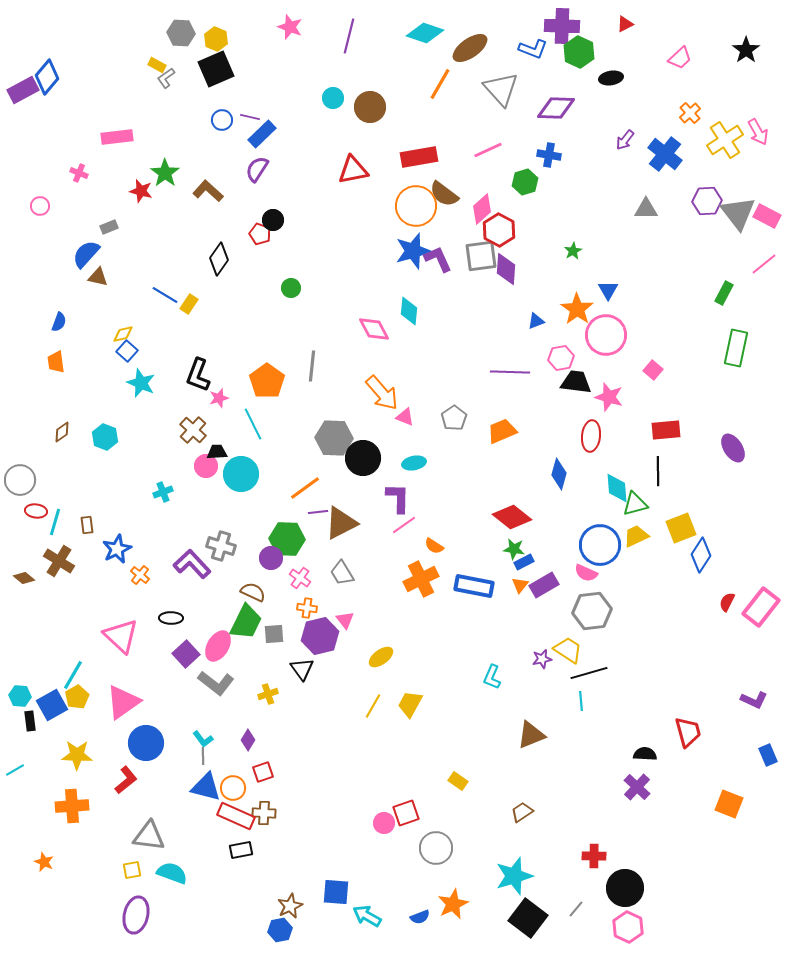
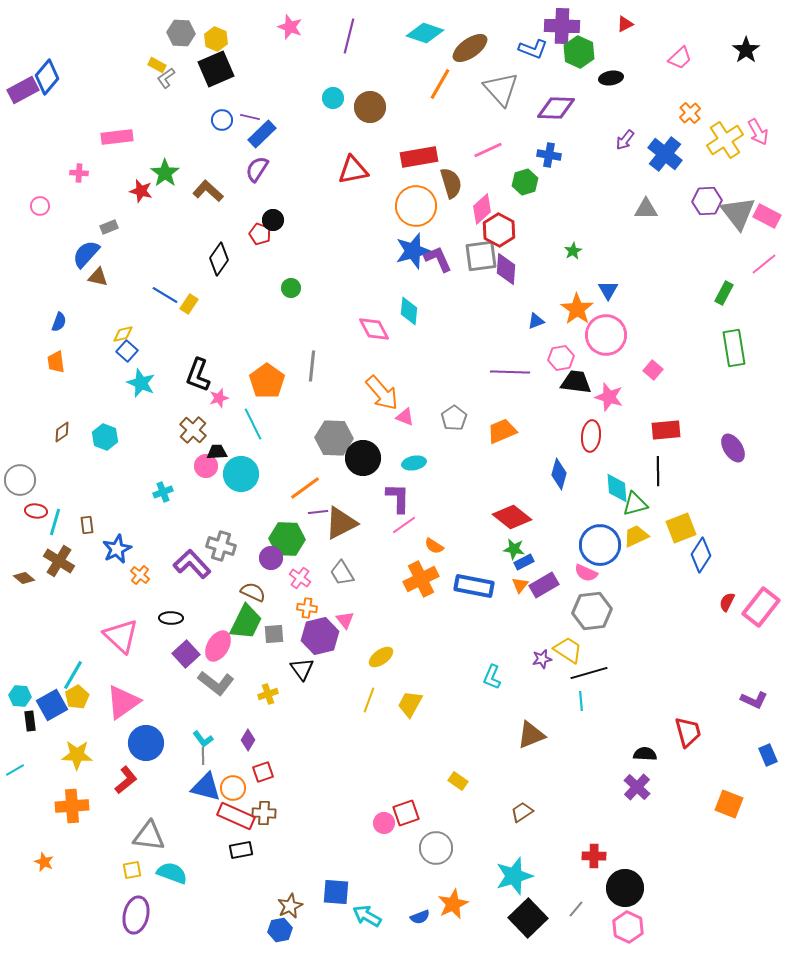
pink cross at (79, 173): rotated 18 degrees counterclockwise
brown semicircle at (444, 194): moved 7 px right, 11 px up; rotated 144 degrees counterclockwise
green rectangle at (736, 348): moved 2 px left; rotated 21 degrees counterclockwise
yellow line at (373, 706): moved 4 px left, 6 px up; rotated 10 degrees counterclockwise
black square at (528, 918): rotated 9 degrees clockwise
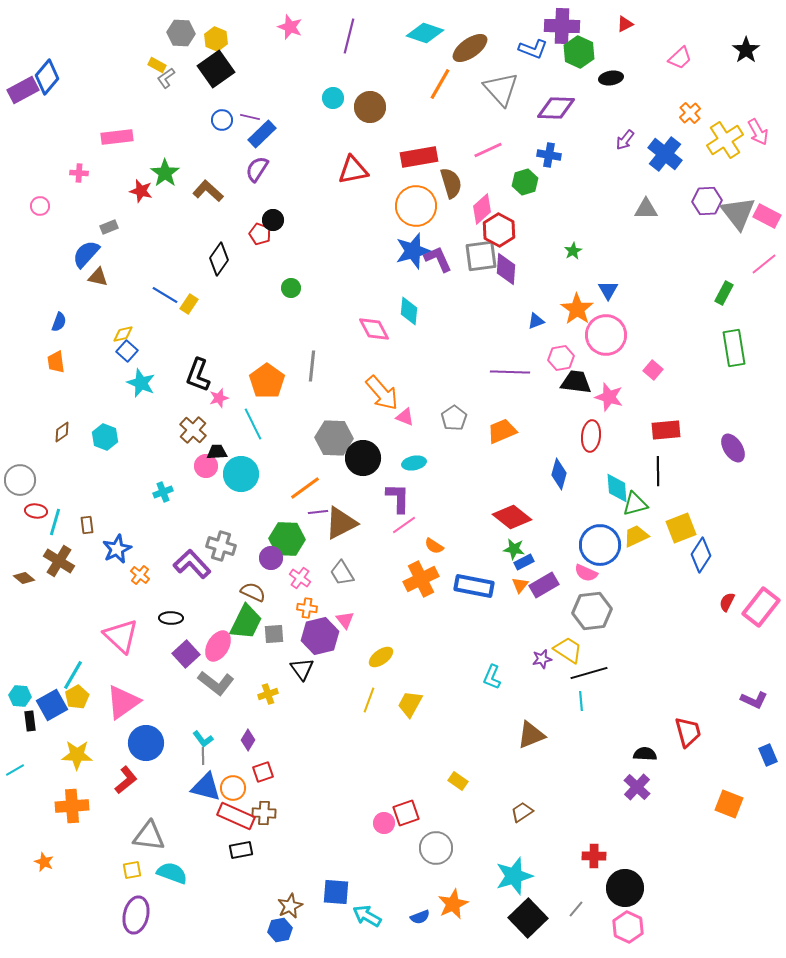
black square at (216, 69): rotated 12 degrees counterclockwise
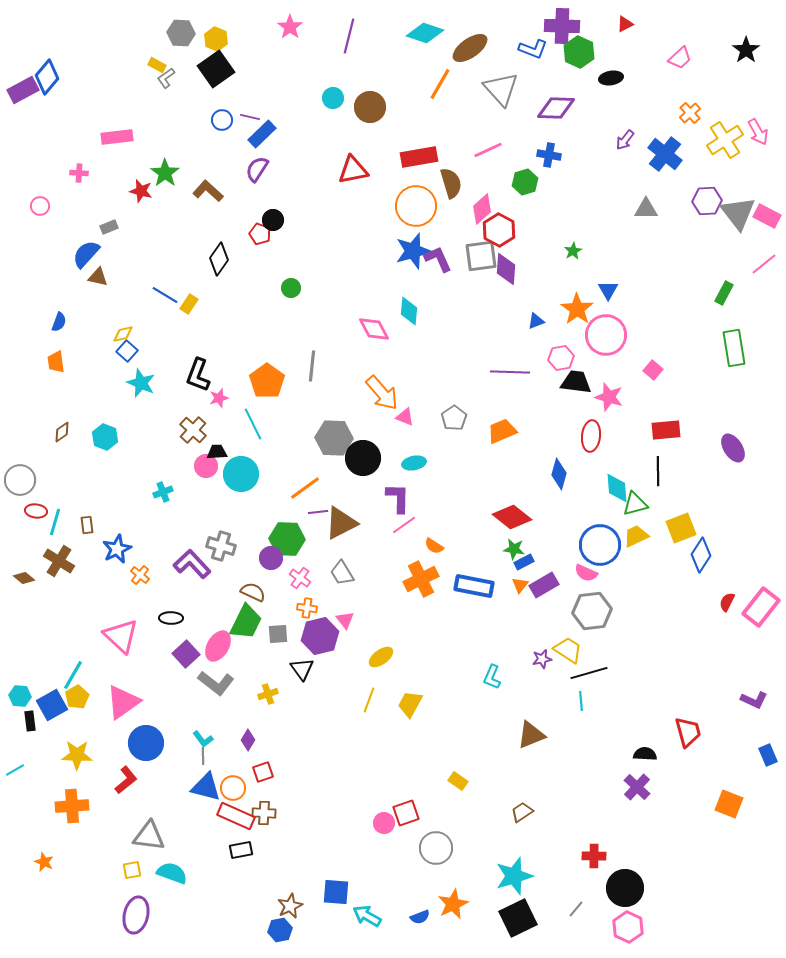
pink star at (290, 27): rotated 15 degrees clockwise
gray square at (274, 634): moved 4 px right
black square at (528, 918): moved 10 px left; rotated 18 degrees clockwise
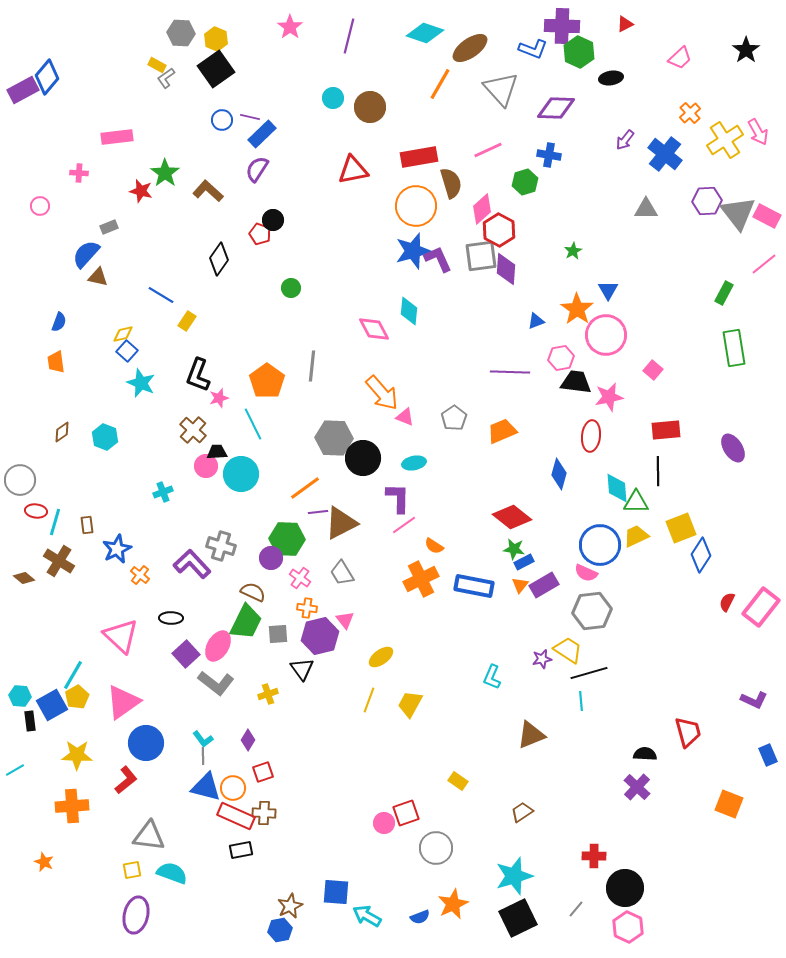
blue line at (165, 295): moved 4 px left
yellow rectangle at (189, 304): moved 2 px left, 17 px down
pink star at (609, 397): rotated 28 degrees counterclockwise
green triangle at (635, 504): moved 1 px right, 2 px up; rotated 16 degrees clockwise
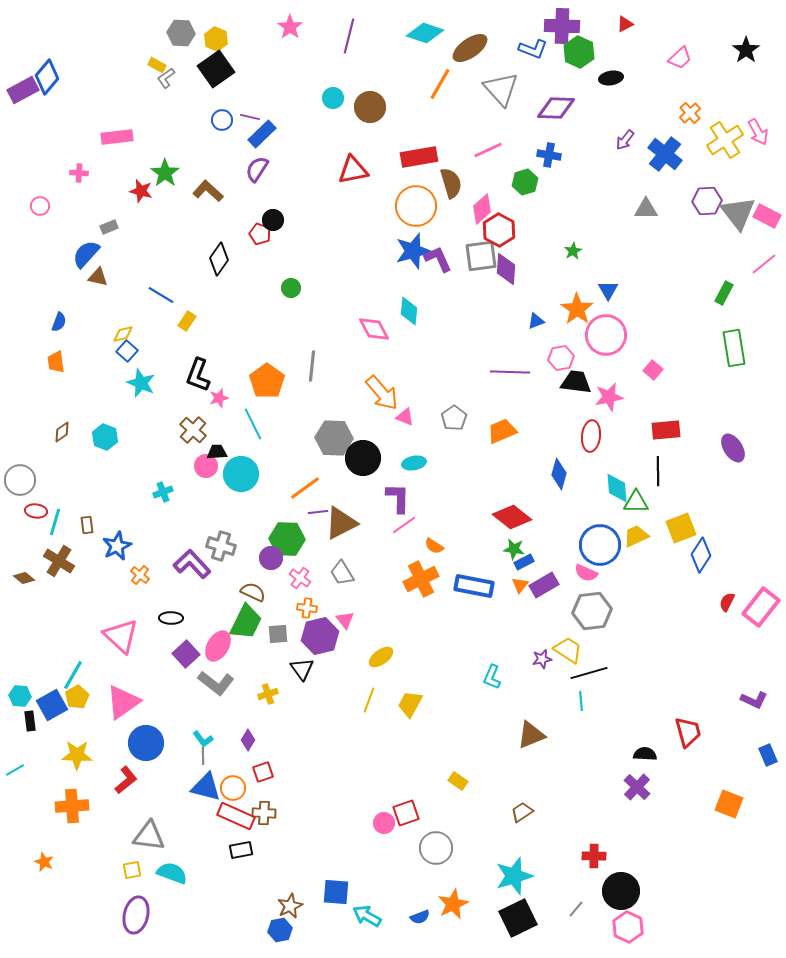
blue star at (117, 549): moved 3 px up
black circle at (625, 888): moved 4 px left, 3 px down
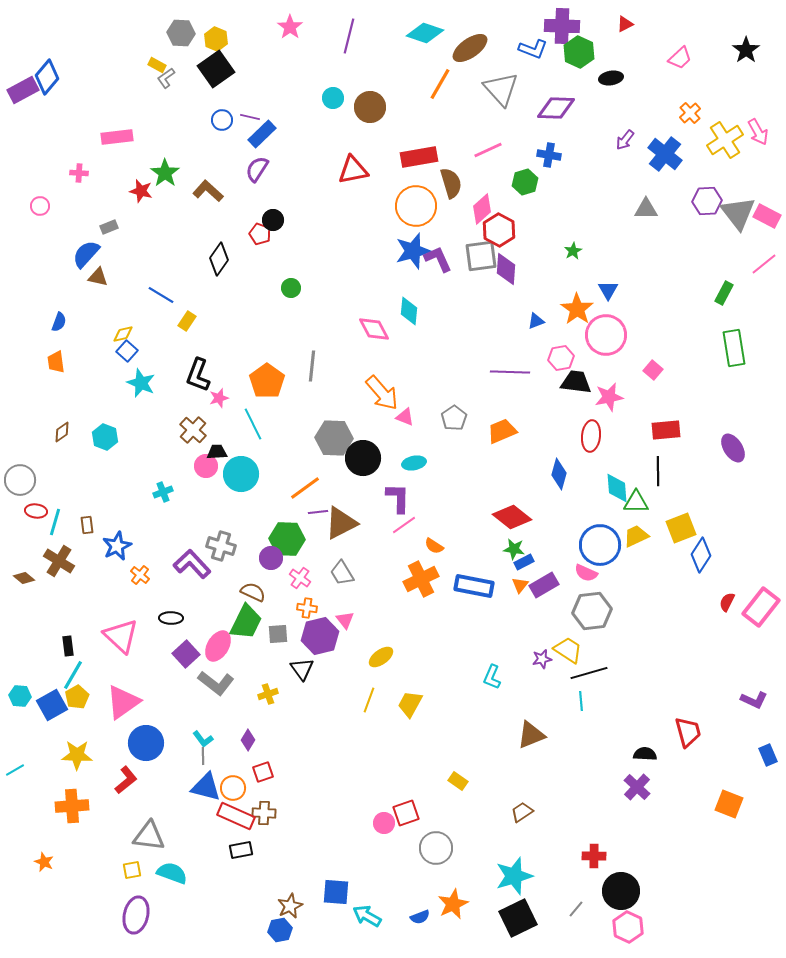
black rectangle at (30, 721): moved 38 px right, 75 px up
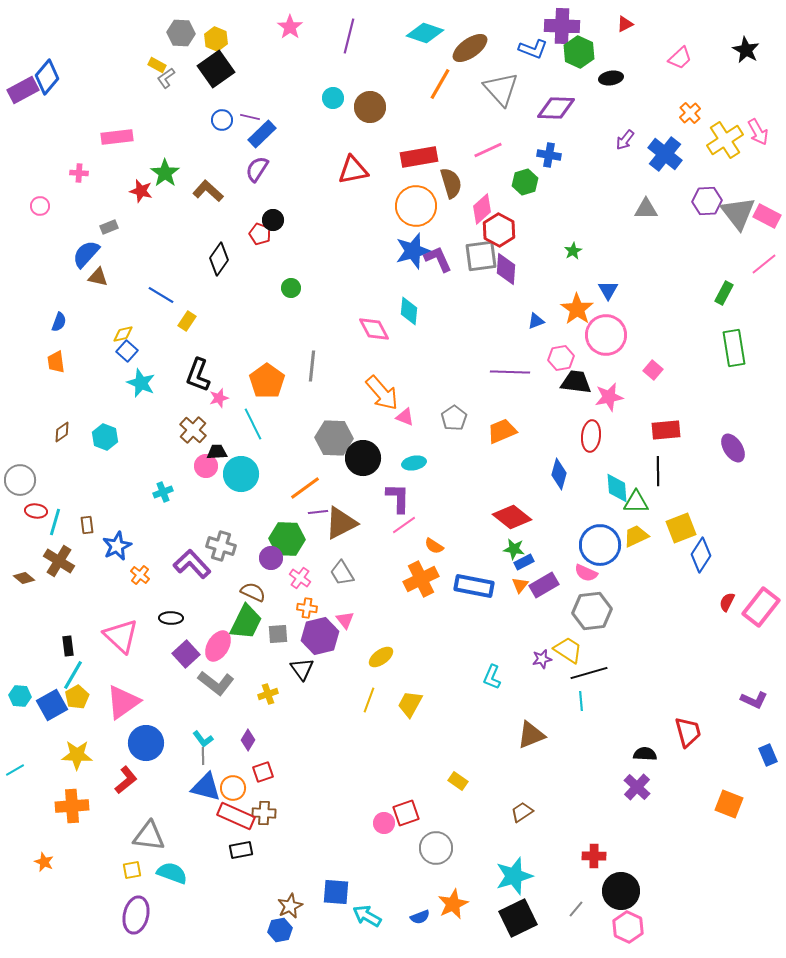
black star at (746, 50): rotated 8 degrees counterclockwise
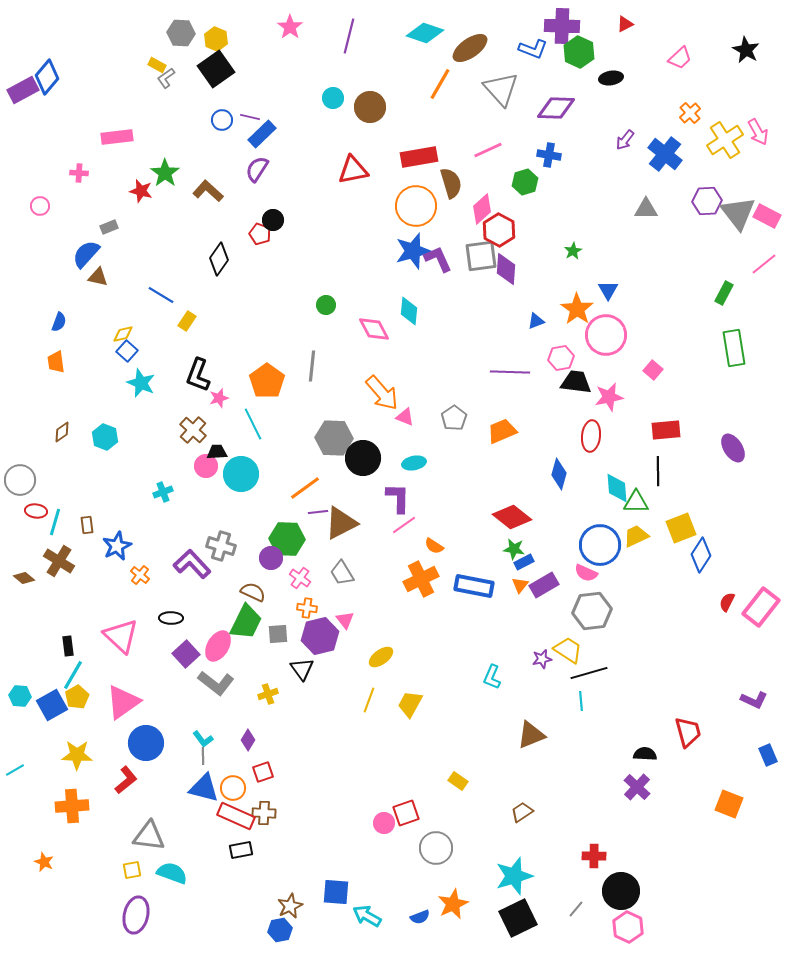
green circle at (291, 288): moved 35 px right, 17 px down
blue triangle at (206, 787): moved 2 px left, 1 px down
